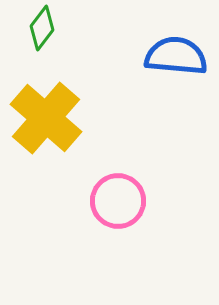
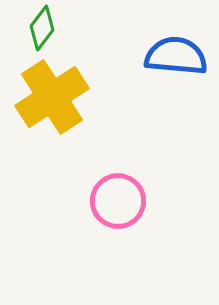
yellow cross: moved 6 px right, 21 px up; rotated 16 degrees clockwise
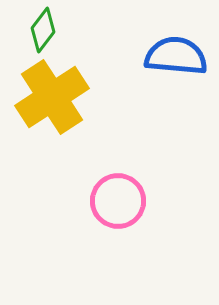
green diamond: moved 1 px right, 2 px down
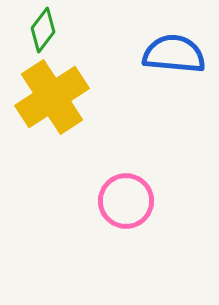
blue semicircle: moved 2 px left, 2 px up
pink circle: moved 8 px right
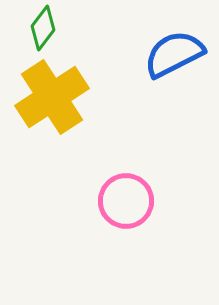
green diamond: moved 2 px up
blue semicircle: rotated 32 degrees counterclockwise
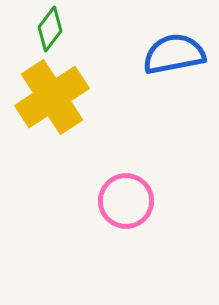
green diamond: moved 7 px right, 1 px down
blue semicircle: rotated 16 degrees clockwise
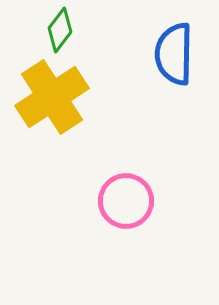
green diamond: moved 10 px right, 1 px down
blue semicircle: rotated 78 degrees counterclockwise
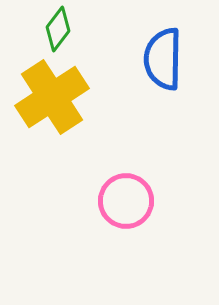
green diamond: moved 2 px left, 1 px up
blue semicircle: moved 11 px left, 5 px down
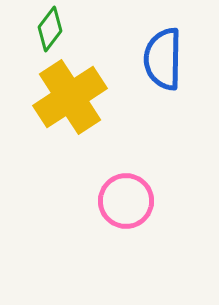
green diamond: moved 8 px left
yellow cross: moved 18 px right
